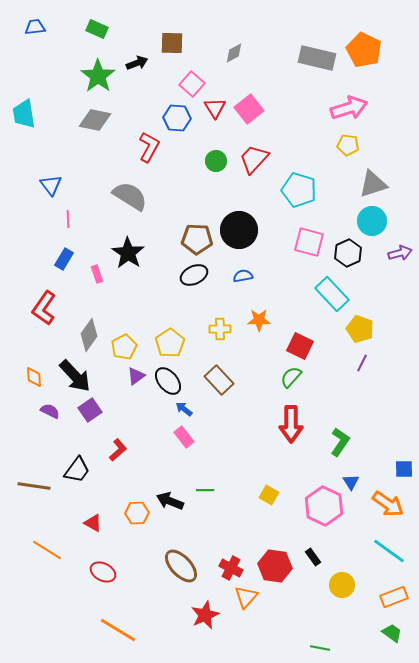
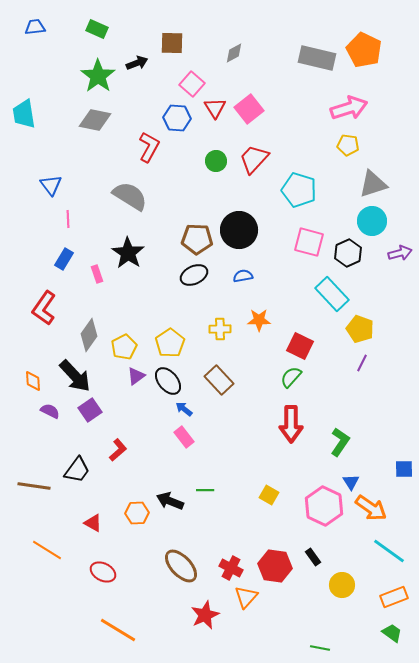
orange diamond at (34, 377): moved 1 px left, 4 px down
orange arrow at (388, 504): moved 17 px left, 4 px down
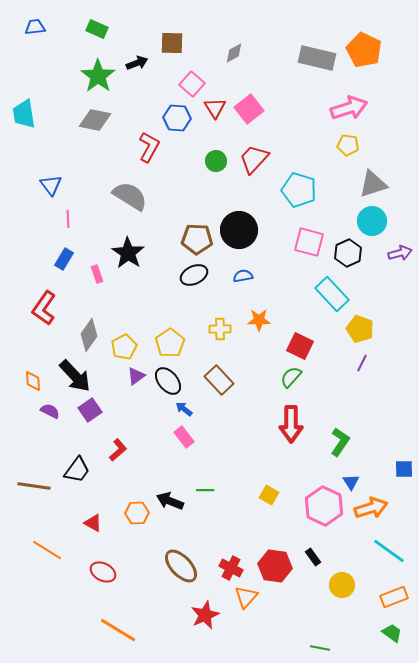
orange arrow at (371, 508): rotated 52 degrees counterclockwise
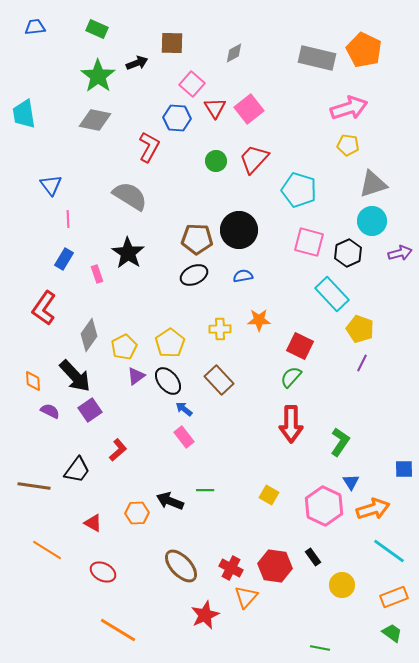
orange arrow at (371, 508): moved 2 px right, 1 px down
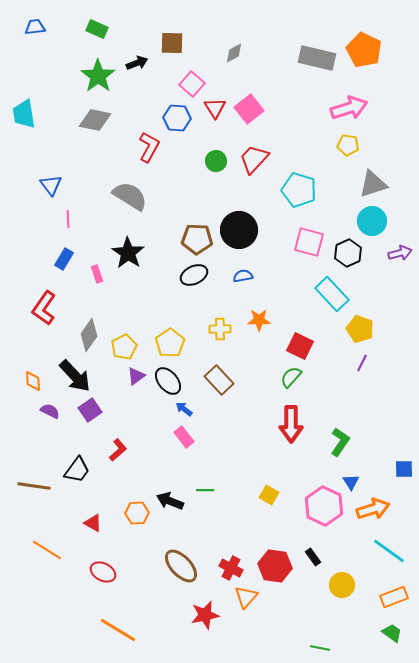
red star at (205, 615): rotated 12 degrees clockwise
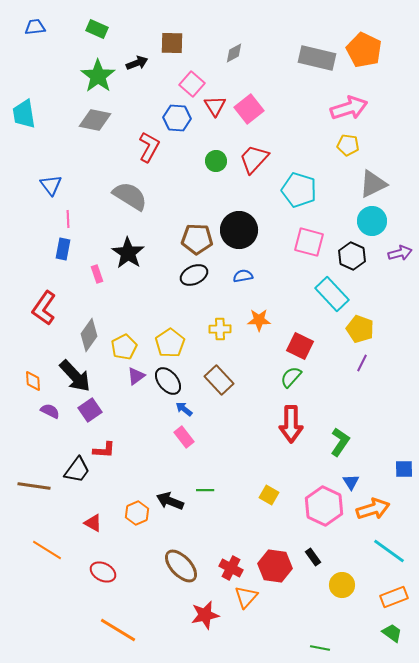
red triangle at (215, 108): moved 2 px up
gray triangle at (373, 184): rotated 8 degrees counterclockwise
black hexagon at (348, 253): moved 4 px right, 3 px down; rotated 12 degrees counterclockwise
blue rectangle at (64, 259): moved 1 px left, 10 px up; rotated 20 degrees counterclockwise
red L-shape at (118, 450): moved 14 px left; rotated 45 degrees clockwise
orange hexagon at (137, 513): rotated 20 degrees counterclockwise
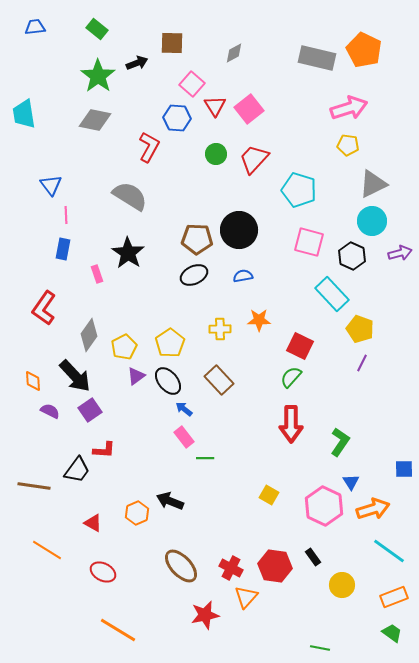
green rectangle at (97, 29): rotated 15 degrees clockwise
green circle at (216, 161): moved 7 px up
pink line at (68, 219): moved 2 px left, 4 px up
green line at (205, 490): moved 32 px up
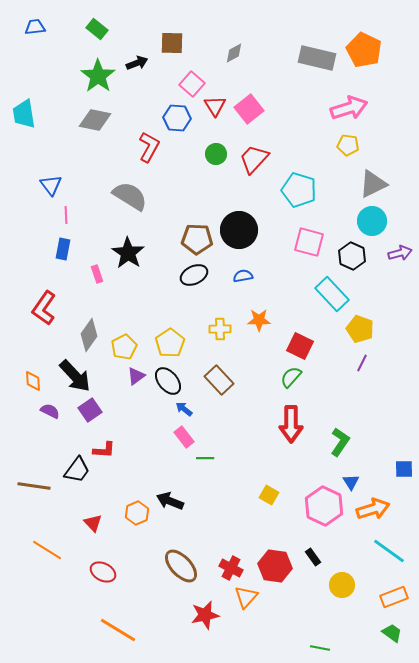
red triangle at (93, 523): rotated 18 degrees clockwise
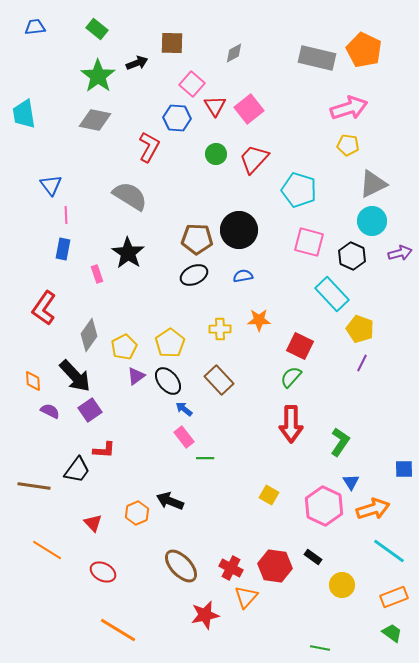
black rectangle at (313, 557): rotated 18 degrees counterclockwise
